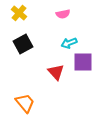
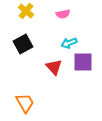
yellow cross: moved 7 px right, 2 px up
red triangle: moved 2 px left, 5 px up
orange trapezoid: rotated 10 degrees clockwise
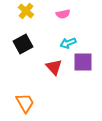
cyan arrow: moved 1 px left
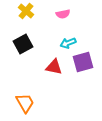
purple square: rotated 15 degrees counterclockwise
red triangle: rotated 36 degrees counterclockwise
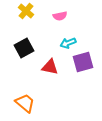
pink semicircle: moved 3 px left, 2 px down
black square: moved 1 px right, 4 px down
red triangle: moved 4 px left
orange trapezoid: rotated 20 degrees counterclockwise
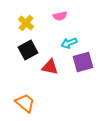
yellow cross: moved 12 px down
cyan arrow: moved 1 px right
black square: moved 4 px right, 2 px down
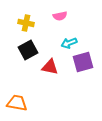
yellow cross: rotated 28 degrees counterclockwise
orange trapezoid: moved 8 px left; rotated 30 degrees counterclockwise
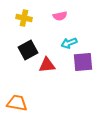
yellow cross: moved 2 px left, 5 px up
purple square: rotated 10 degrees clockwise
red triangle: moved 3 px left, 2 px up; rotated 18 degrees counterclockwise
